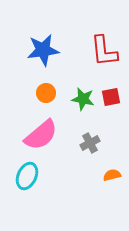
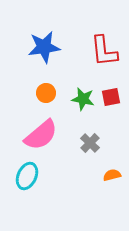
blue star: moved 1 px right, 3 px up
gray cross: rotated 18 degrees counterclockwise
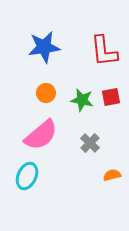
green star: moved 1 px left, 1 px down
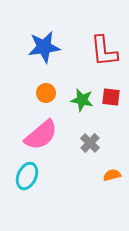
red square: rotated 18 degrees clockwise
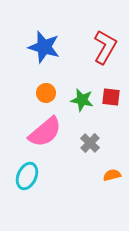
blue star: rotated 24 degrees clockwise
red L-shape: moved 1 px right, 4 px up; rotated 144 degrees counterclockwise
pink semicircle: moved 4 px right, 3 px up
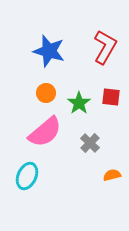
blue star: moved 5 px right, 4 px down
green star: moved 3 px left, 3 px down; rotated 25 degrees clockwise
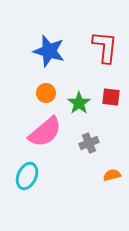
red L-shape: rotated 24 degrees counterclockwise
gray cross: moved 1 px left; rotated 24 degrees clockwise
